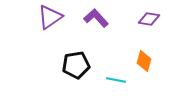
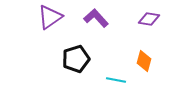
black pentagon: moved 6 px up; rotated 8 degrees counterclockwise
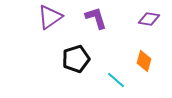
purple L-shape: rotated 25 degrees clockwise
cyan line: rotated 30 degrees clockwise
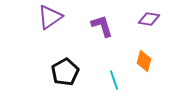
purple L-shape: moved 6 px right, 8 px down
black pentagon: moved 11 px left, 13 px down; rotated 12 degrees counterclockwise
cyan line: moved 2 px left; rotated 30 degrees clockwise
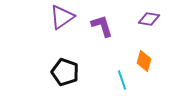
purple triangle: moved 12 px right
black pentagon: rotated 24 degrees counterclockwise
cyan line: moved 8 px right
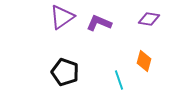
purple L-shape: moved 3 px left, 3 px up; rotated 50 degrees counterclockwise
cyan line: moved 3 px left
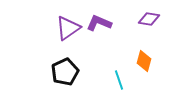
purple triangle: moved 6 px right, 11 px down
black pentagon: rotated 28 degrees clockwise
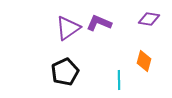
cyan line: rotated 18 degrees clockwise
